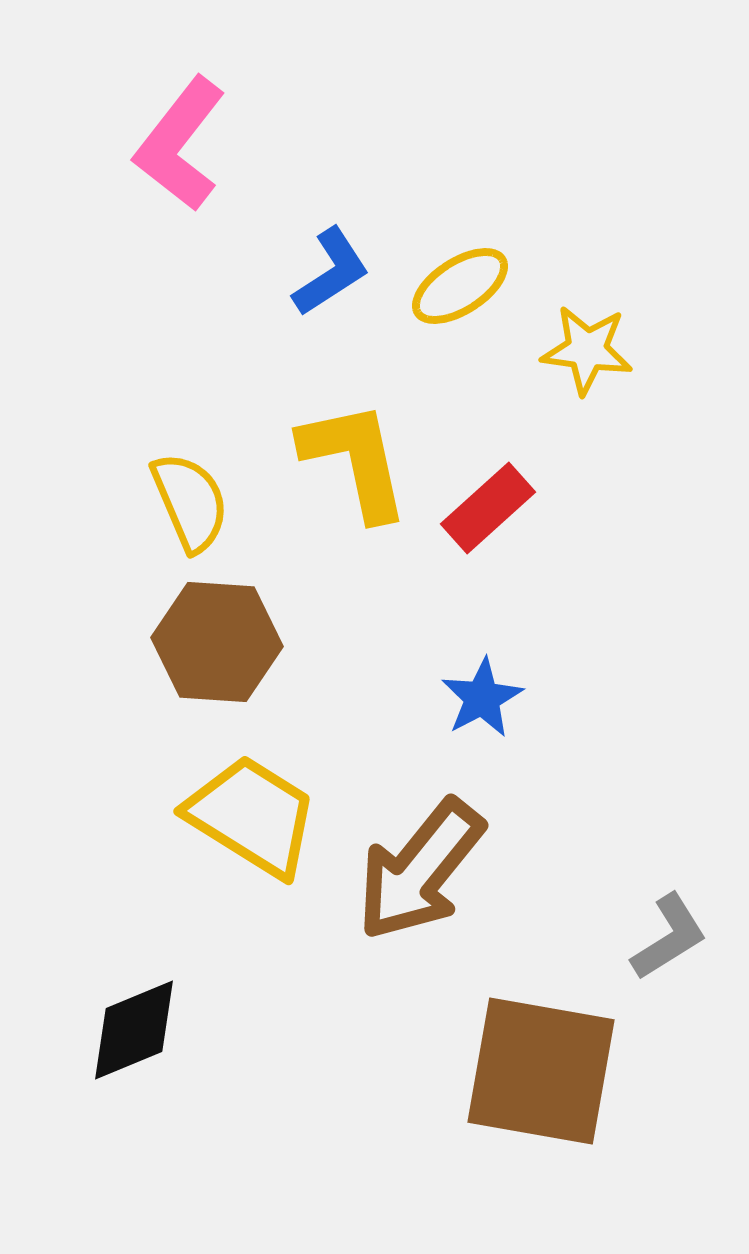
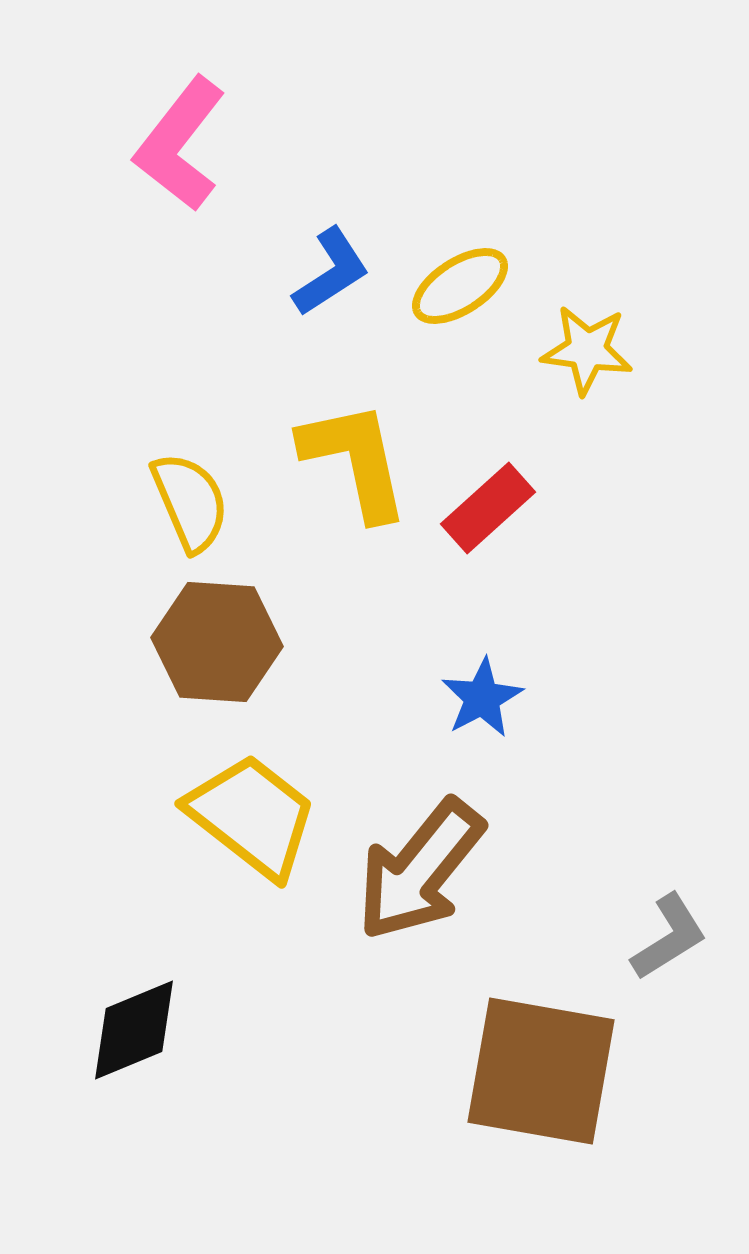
yellow trapezoid: rotated 6 degrees clockwise
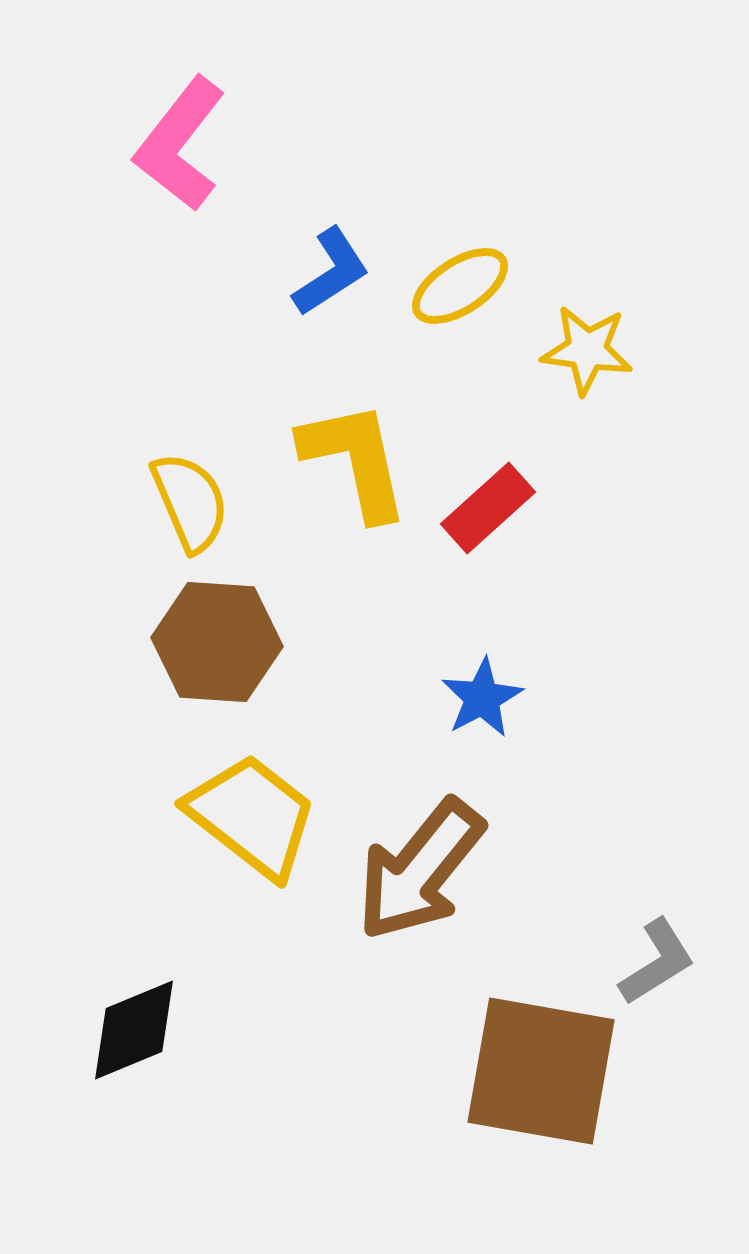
gray L-shape: moved 12 px left, 25 px down
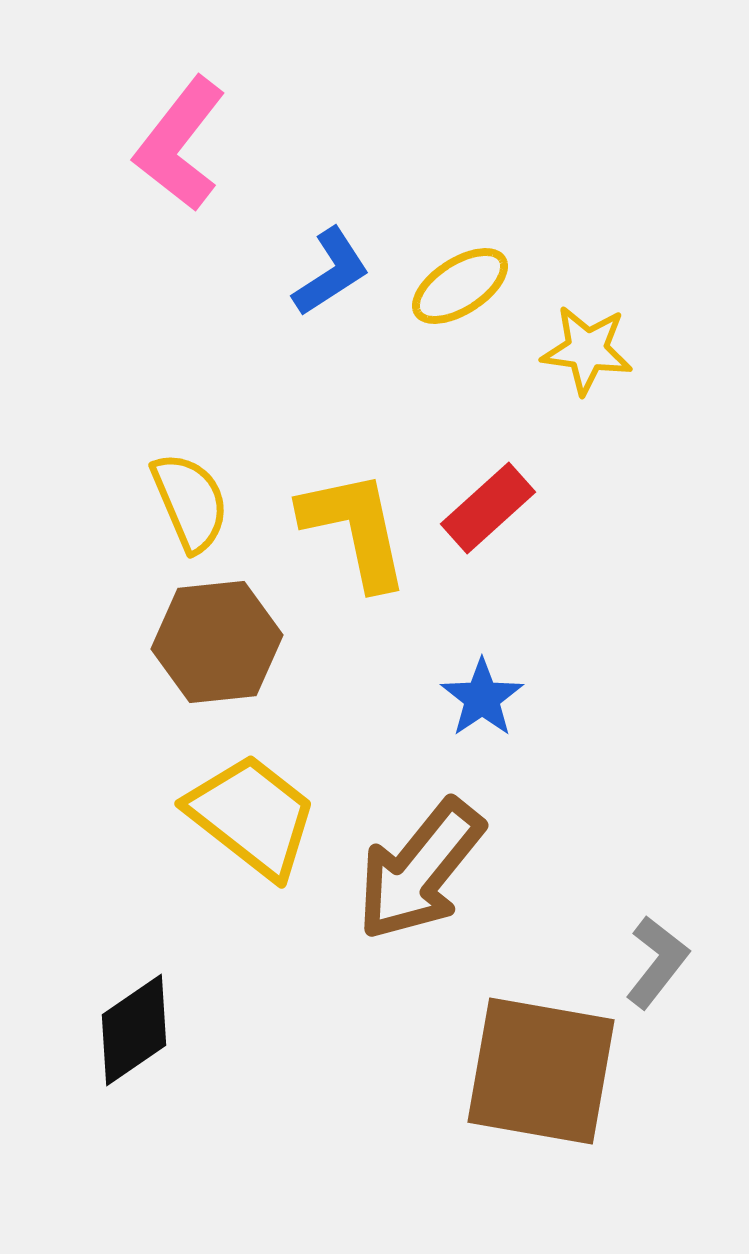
yellow L-shape: moved 69 px down
brown hexagon: rotated 10 degrees counterclockwise
blue star: rotated 6 degrees counterclockwise
gray L-shape: rotated 20 degrees counterclockwise
black diamond: rotated 12 degrees counterclockwise
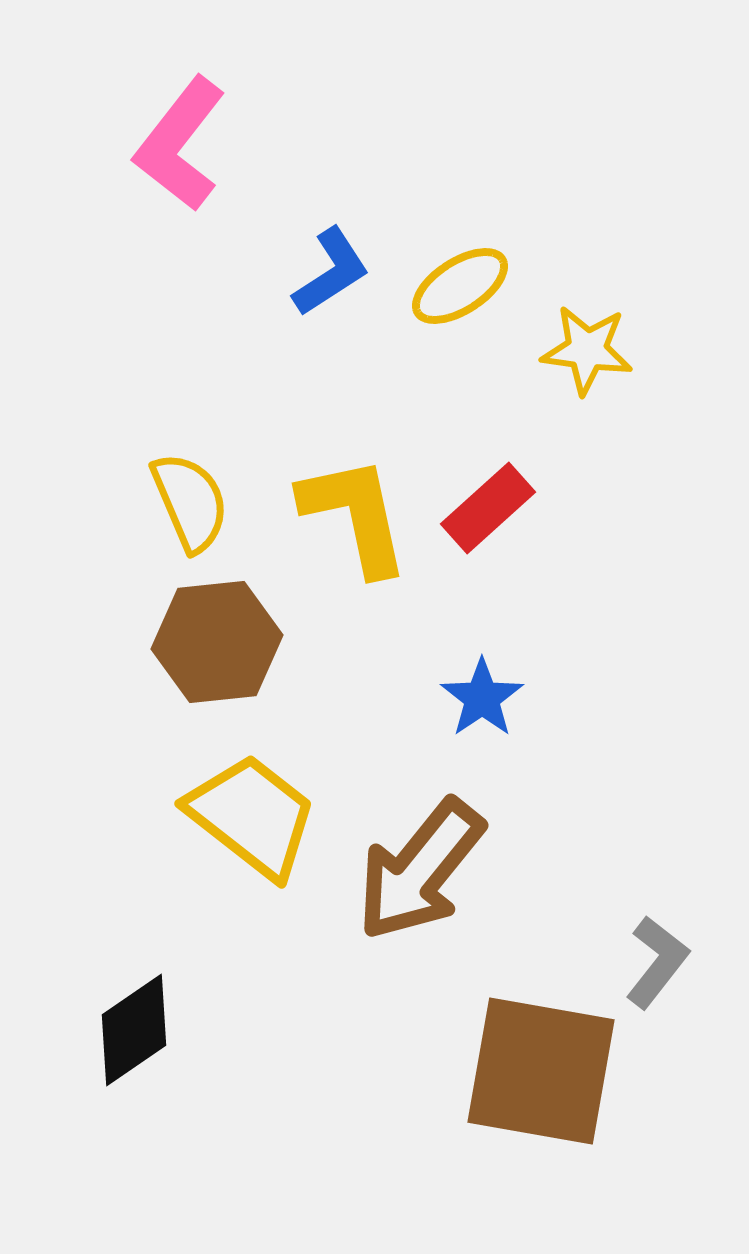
yellow L-shape: moved 14 px up
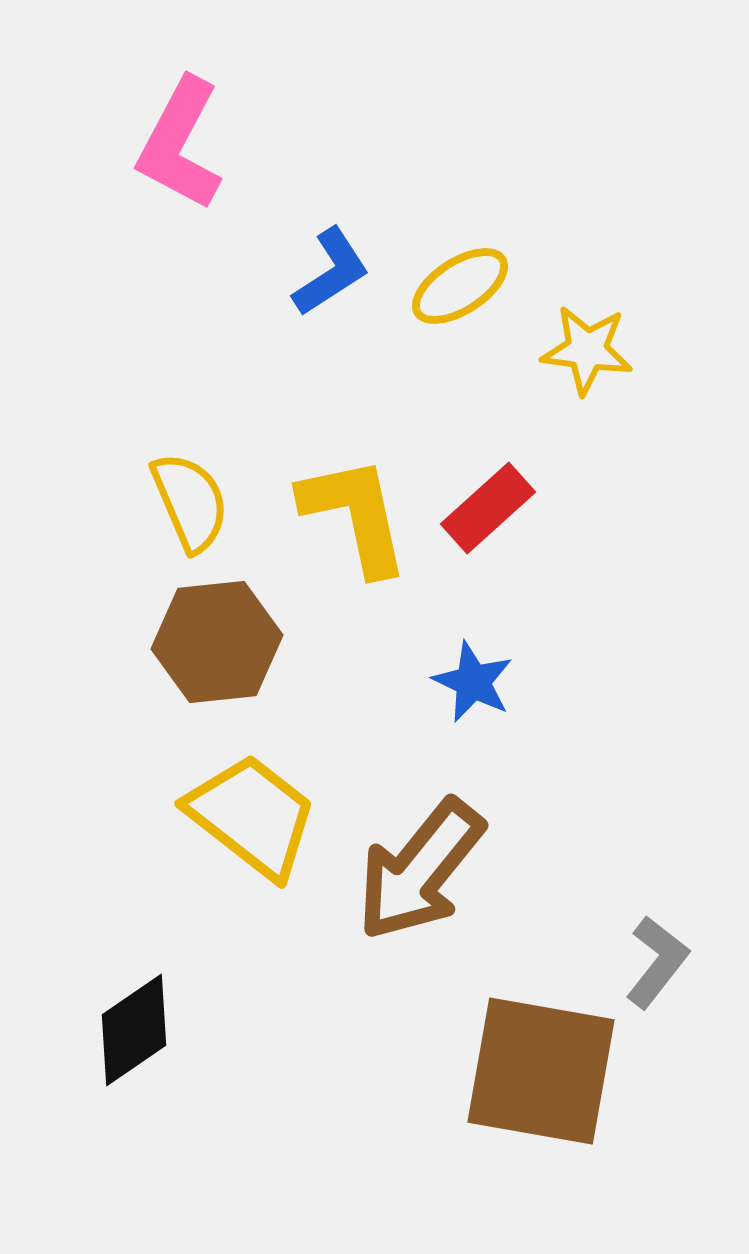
pink L-shape: rotated 10 degrees counterclockwise
blue star: moved 9 px left, 16 px up; rotated 12 degrees counterclockwise
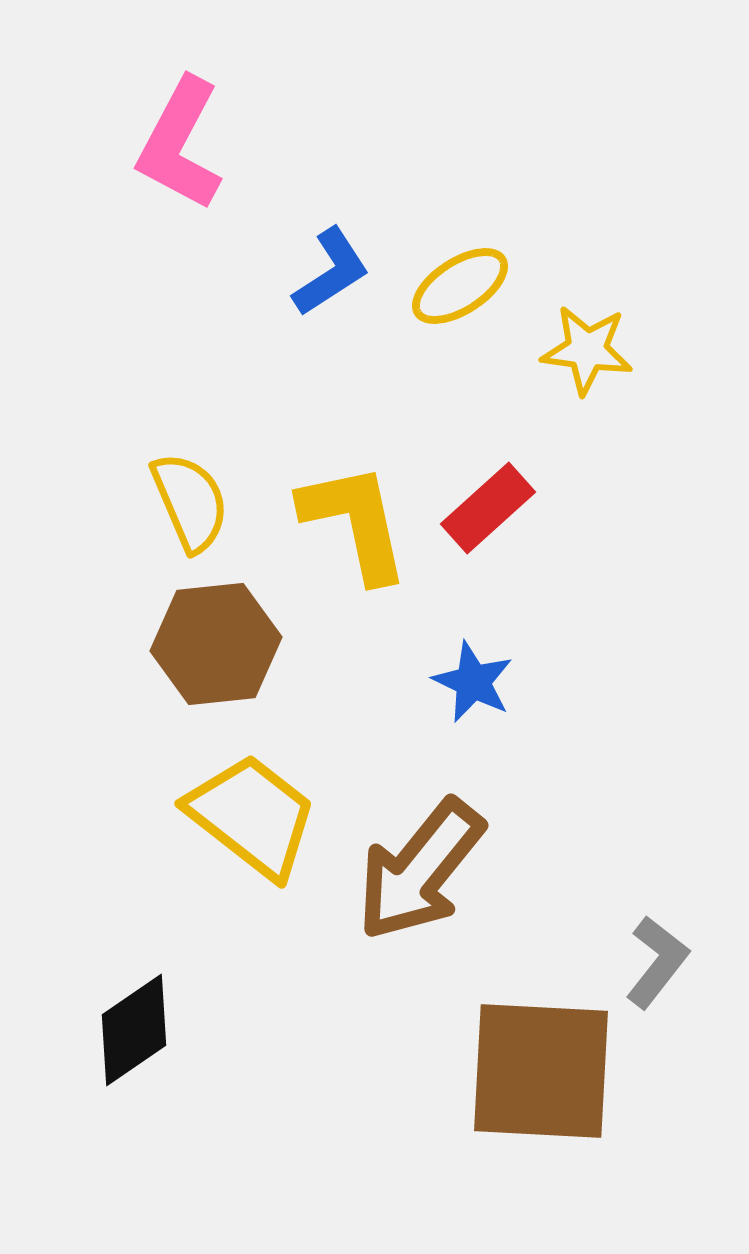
yellow L-shape: moved 7 px down
brown hexagon: moved 1 px left, 2 px down
brown square: rotated 7 degrees counterclockwise
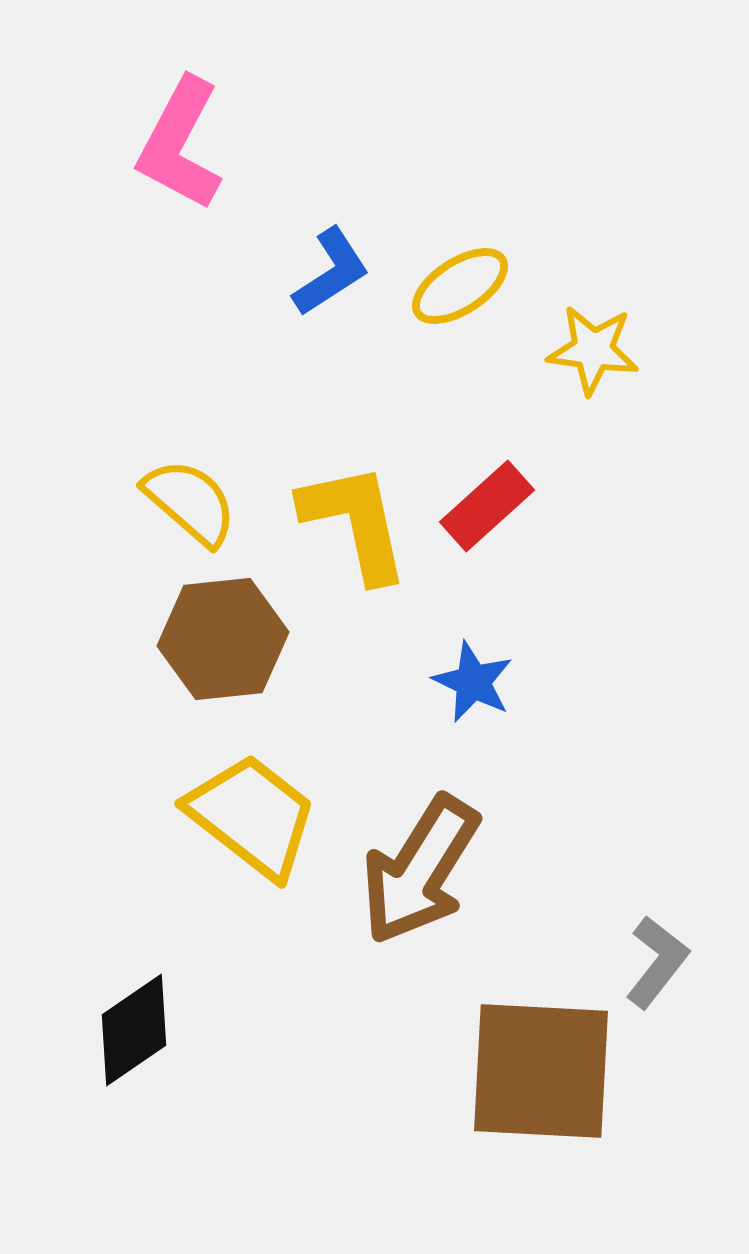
yellow star: moved 6 px right
yellow semicircle: rotated 26 degrees counterclockwise
red rectangle: moved 1 px left, 2 px up
brown hexagon: moved 7 px right, 5 px up
brown arrow: rotated 7 degrees counterclockwise
